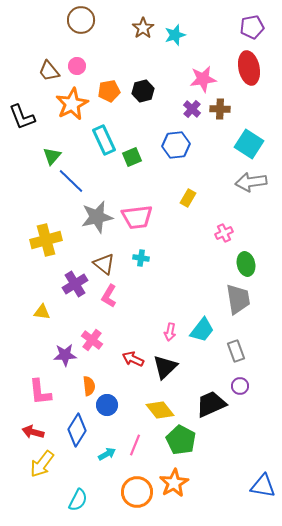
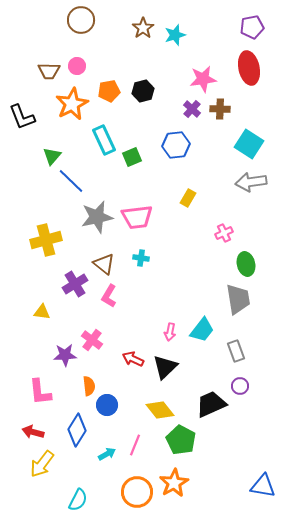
brown trapezoid at (49, 71): rotated 50 degrees counterclockwise
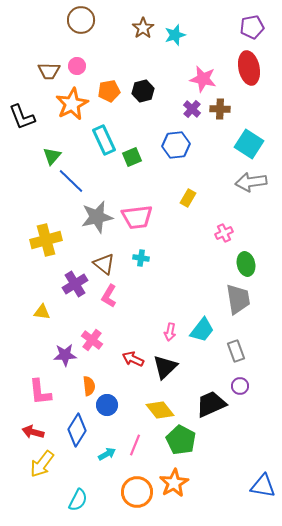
pink star at (203, 79): rotated 20 degrees clockwise
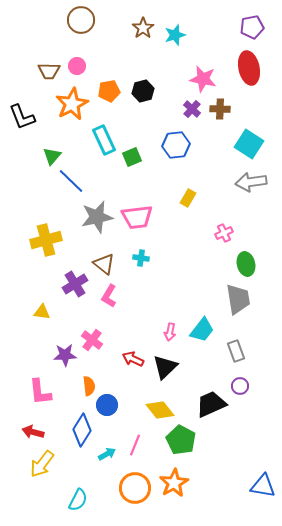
blue diamond at (77, 430): moved 5 px right
orange circle at (137, 492): moved 2 px left, 4 px up
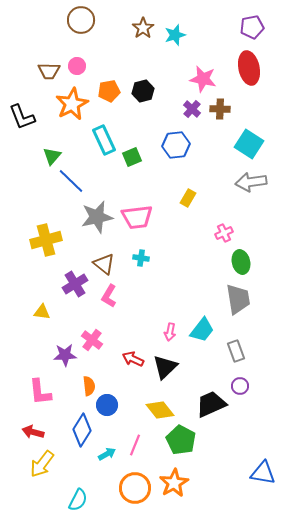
green ellipse at (246, 264): moved 5 px left, 2 px up
blue triangle at (263, 486): moved 13 px up
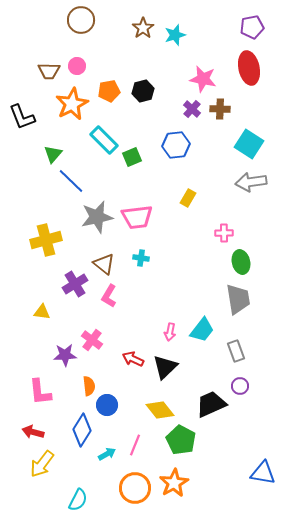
cyan rectangle at (104, 140): rotated 20 degrees counterclockwise
green triangle at (52, 156): moved 1 px right, 2 px up
pink cross at (224, 233): rotated 24 degrees clockwise
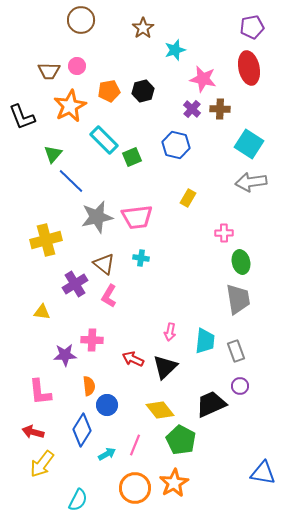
cyan star at (175, 35): moved 15 px down
orange star at (72, 104): moved 2 px left, 2 px down
blue hexagon at (176, 145): rotated 20 degrees clockwise
cyan trapezoid at (202, 330): moved 3 px right, 11 px down; rotated 32 degrees counterclockwise
pink cross at (92, 340): rotated 35 degrees counterclockwise
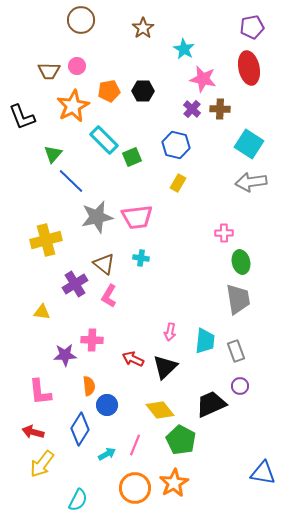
cyan star at (175, 50): moved 9 px right, 1 px up; rotated 25 degrees counterclockwise
black hexagon at (143, 91): rotated 15 degrees clockwise
orange star at (70, 106): moved 3 px right
yellow rectangle at (188, 198): moved 10 px left, 15 px up
blue diamond at (82, 430): moved 2 px left, 1 px up
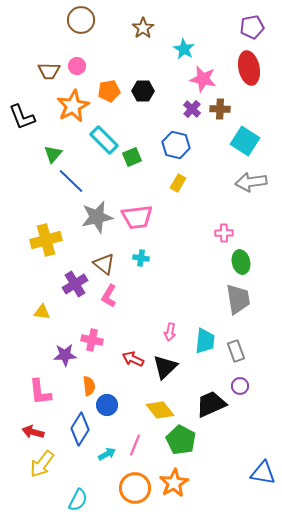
cyan square at (249, 144): moved 4 px left, 3 px up
pink cross at (92, 340): rotated 10 degrees clockwise
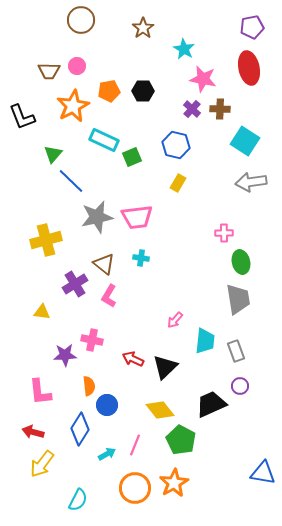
cyan rectangle at (104, 140): rotated 20 degrees counterclockwise
pink arrow at (170, 332): moved 5 px right, 12 px up; rotated 30 degrees clockwise
